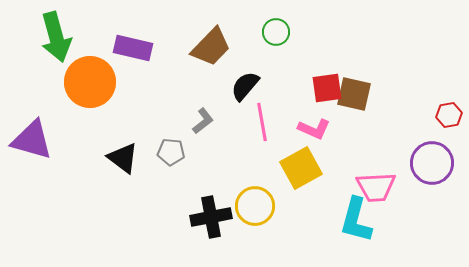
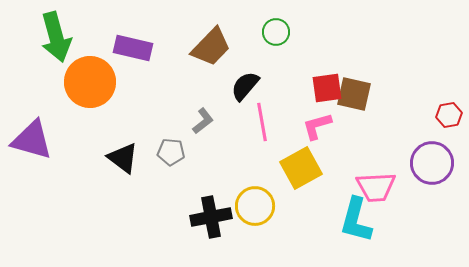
pink L-shape: moved 3 px right, 3 px up; rotated 140 degrees clockwise
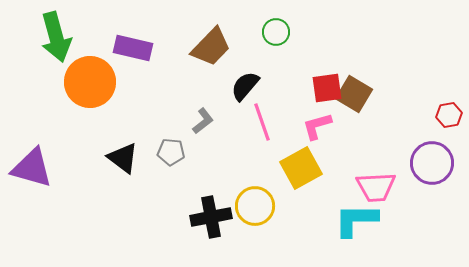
brown square: rotated 18 degrees clockwise
pink line: rotated 9 degrees counterclockwise
purple triangle: moved 28 px down
cyan L-shape: rotated 75 degrees clockwise
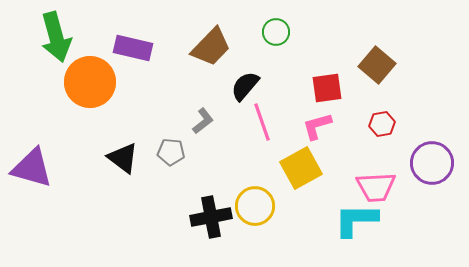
brown square: moved 23 px right, 29 px up; rotated 9 degrees clockwise
red hexagon: moved 67 px left, 9 px down
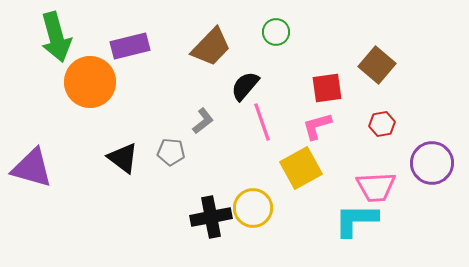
purple rectangle: moved 3 px left, 2 px up; rotated 27 degrees counterclockwise
yellow circle: moved 2 px left, 2 px down
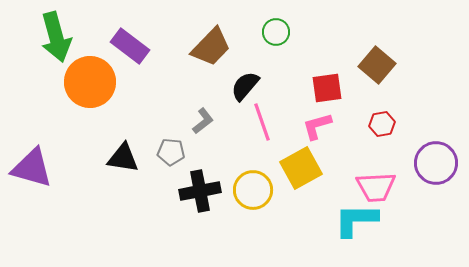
purple rectangle: rotated 51 degrees clockwise
black triangle: rotated 28 degrees counterclockwise
purple circle: moved 4 px right
yellow circle: moved 18 px up
black cross: moved 11 px left, 26 px up
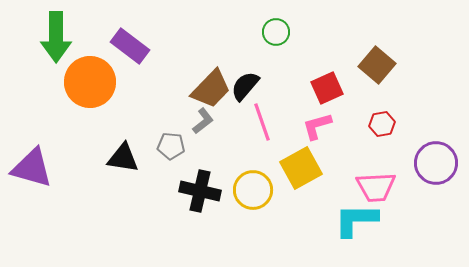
green arrow: rotated 15 degrees clockwise
brown trapezoid: moved 42 px down
red square: rotated 16 degrees counterclockwise
gray pentagon: moved 6 px up
black cross: rotated 24 degrees clockwise
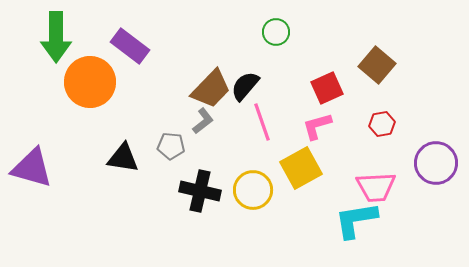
cyan L-shape: rotated 9 degrees counterclockwise
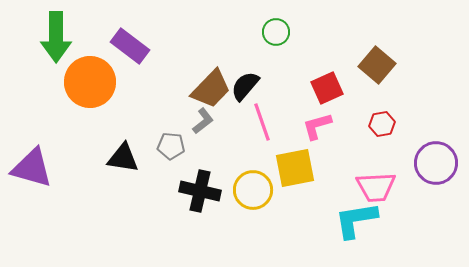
yellow square: moved 6 px left; rotated 18 degrees clockwise
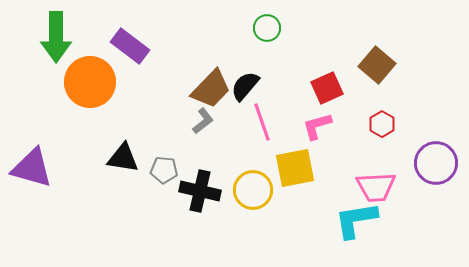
green circle: moved 9 px left, 4 px up
red hexagon: rotated 20 degrees counterclockwise
gray pentagon: moved 7 px left, 24 px down
